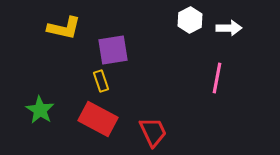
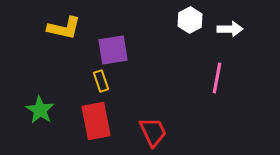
white arrow: moved 1 px right, 1 px down
red rectangle: moved 2 px left, 2 px down; rotated 51 degrees clockwise
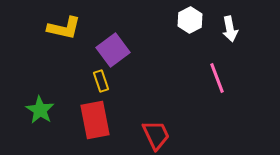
white arrow: rotated 80 degrees clockwise
purple square: rotated 28 degrees counterclockwise
pink line: rotated 32 degrees counterclockwise
red rectangle: moved 1 px left, 1 px up
red trapezoid: moved 3 px right, 3 px down
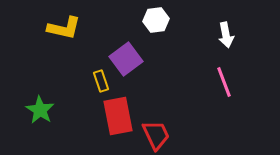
white hexagon: moved 34 px left; rotated 20 degrees clockwise
white arrow: moved 4 px left, 6 px down
purple square: moved 13 px right, 9 px down
pink line: moved 7 px right, 4 px down
red rectangle: moved 23 px right, 4 px up
